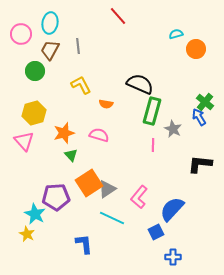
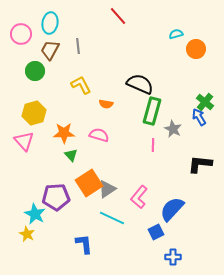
orange star: rotated 15 degrees clockwise
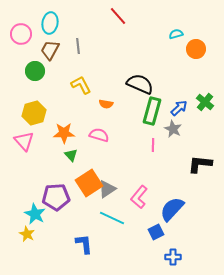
blue arrow: moved 20 px left, 9 px up; rotated 78 degrees clockwise
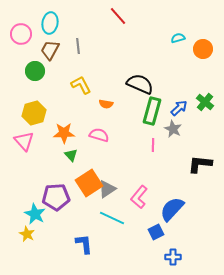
cyan semicircle: moved 2 px right, 4 px down
orange circle: moved 7 px right
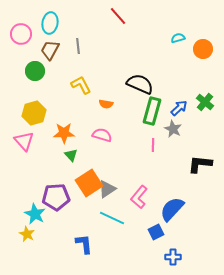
pink semicircle: moved 3 px right
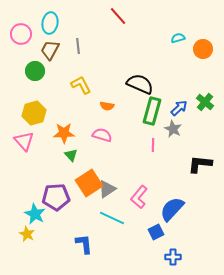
orange semicircle: moved 1 px right, 2 px down
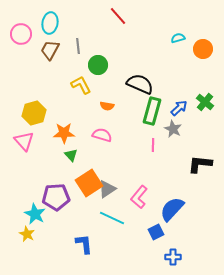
green circle: moved 63 px right, 6 px up
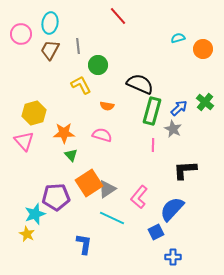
black L-shape: moved 15 px left, 6 px down; rotated 10 degrees counterclockwise
cyan star: rotated 25 degrees clockwise
blue L-shape: rotated 15 degrees clockwise
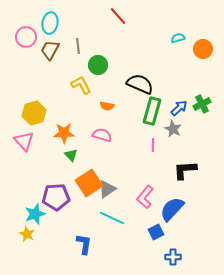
pink circle: moved 5 px right, 3 px down
green cross: moved 3 px left, 2 px down; rotated 24 degrees clockwise
pink L-shape: moved 6 px right
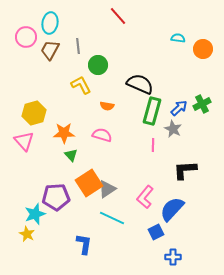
cyan semicircle: rotated 24 degrees clockwise
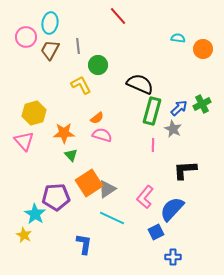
orange semicircle: moved 10 px left, 12 px down; rotated 48 degrees counterclockwise
cyan star: rotated 20 degrees counterclockwise
yellow star: moved 3 px left, 1 px down
